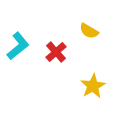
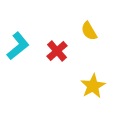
yellow semicircle: rotated 30 degrees clockwise
red cross: moved 1 px right, 1 px up
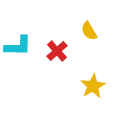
cyan L-shape: rotated 40 degrees clockwise
